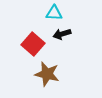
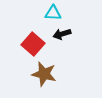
cyan triangle: moved 1 px left
brown star: moved 3 px left
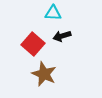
black arrow: moved 2 px down
brown star: rotated 10 degrees clockwise
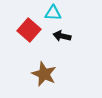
black arrow: rotated 30 degrees clockwise
red square: moved 4 px left, 14 px up
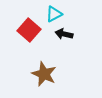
cyan triangle: moved 1 px right, 1 px down; rotated 30 degrees counterclockwise
black arrow: moved 2 px right, 2 px up
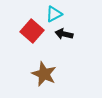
red square: moved 3 px right, 1 px down
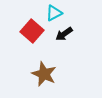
cyan triangle: moved 1 px up
black arrow: rotated 48 degrees counterclockwise
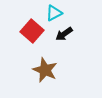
brown star: moved 1 px right, 4 px up
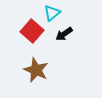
cyan triangle: moved 2 px left; rotated 12 degrees counterclockwise
brown star: moved 9 px left
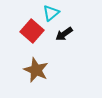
cyan triangle: moved 1 px left
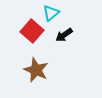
black arrow: moved 1 px down
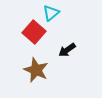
red square: moved 2 px right, 1 px down
black arrow: moved 3 px right, 15 px down
